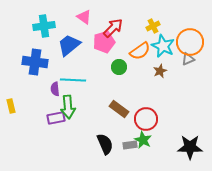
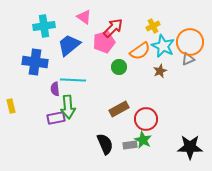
brown rectangle: rotated 66 degrees counterclockwise
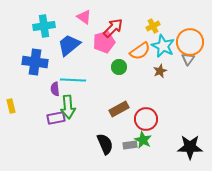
gray triangle: rotated 32 degrees counterclockwise
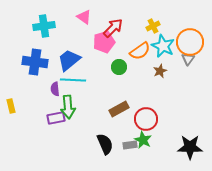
blue trapezoid: moved 15 px down
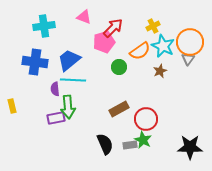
pink triangle: rotated 14 degrees counterclockwise
yellow rectangle: moved 1 px right
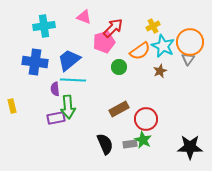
gray rectangle: moved 1 px up
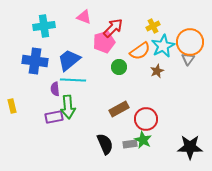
cyan star: rotated 20 degrees clockwise
blue cross: moved 1 px up
brown star: moved 3 px left
purple rectangle: moved 2 px left, 1 px up
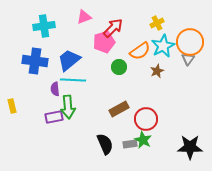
pink triangle: rotated 42 degrees counterclockwise
yellow cross: moved 4 px right, 3 px up
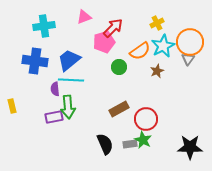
cyan line: moved 2 px left
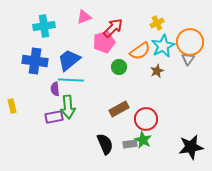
black star: moved 1 px right; rotated 10 degrees counterclockwise
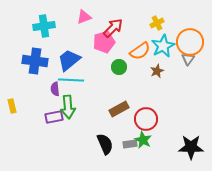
black star: rotated 10 degrees clockwise
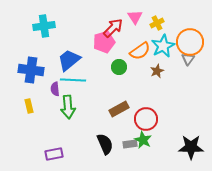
pink triangle: moved 51 px right; rotated 42 degrees counterclockwise
blue cross: moved 4 px left, 9 px down
cyan line: moved 2 px right
yellow rectangle: moved 17 px right
purple rectangle: moved 37 px down
